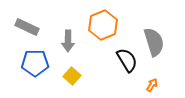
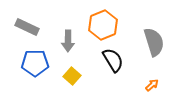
black semicircle: moved 14 px left
orange arrow: rotated 16 degrees clockwise
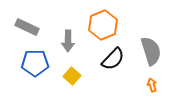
gray semicircle: moved 3 px left, 9 px down
black semicircle: moved 1 px up; rotated 75 degrees clockwise
orange arrow: rotated 64 degrees counterclockwise
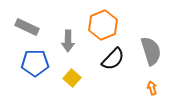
yellow square: moved 2 px down
orange arrow: moved 3 px down
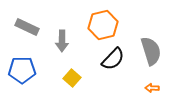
orange hexagon: rotated 8 degrees clockwise
gray arrow: moved 6 px left
blue pentagon: moved 13 px left, 7 px down
orange arrow: rotated 72 degrees counterclockwise
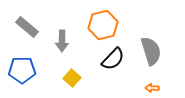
gray rectangle: rotated 15 degrees clockwise
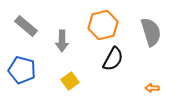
gray rectangle: moved 1 px left, 1 px up
gray semicircle: moved 19 px up
black semicircle: rotated 15 degrees counterclockwise
blue pentagon: rotated 16 degrees clockwise
yellow square: moved 2 px left, 3 px down; rotated 12 degrees clockwise
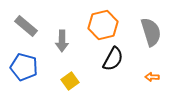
blue pentagon: moved 2 px right, 3 px up
orange arrow: moved 11 px up
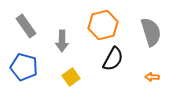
gray rectangle: rotated 15 degrees clockwise
yellow square: moved 1 px right, 4 px up
